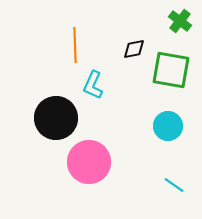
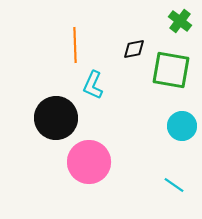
cyan circle: moved 14 px right
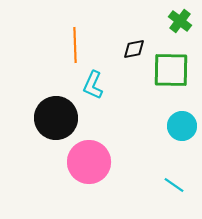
green square: rotated 9 degrees counterclockwise
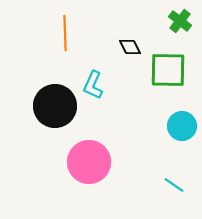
orange line: moved 10 px left, 12 px up
black diamond: moved 4 px left, 2 px up; rotated 75 degrees clockwise
green square: moved 3 px left
black circle: moved 1 px left, 12 px up
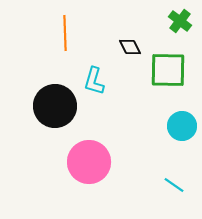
cyan L-shape: moved 1 px right, 4 px up; rotated 8 degrees counterclockwise
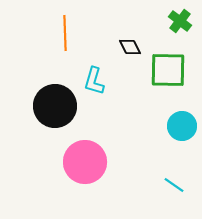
pink circle: moved 4 px left
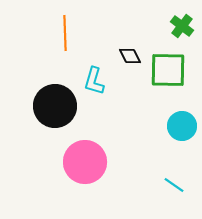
green cross: moved 2 px right, 5 px down
black diamond: moved 9 px down
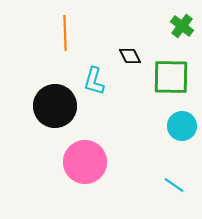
green square: moved 3 px right, 7 px down
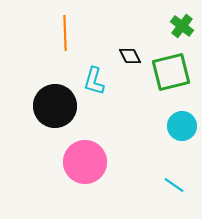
green square: moved 5 px up; rotated 15 degrees counterclockwise
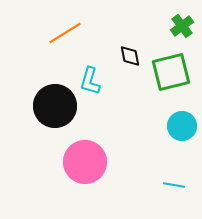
green cross: rotated 15 degrees clockwise
orange line: rotated 60 degrees clockwise
black diamond: rotated 15 degrees clockwise
cyan L-shape: moved 4 px left
cyan line: rotated 25 degrees counterclockwise
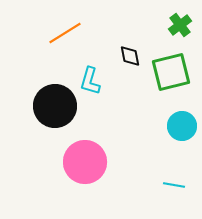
green cross: moved 2 px left, 1 px up
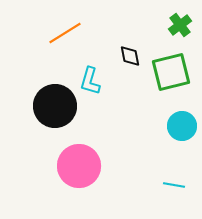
pink circle: moved 6 px left, 4 px down
